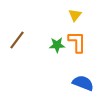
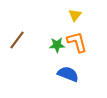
orange L-shape: rotated 15 degrees counterclockwise
blue semicircle: moved 15 px left, 9 px up
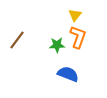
orange L-shape: moved 1 px right, 5 px up; rotated 35 degrees clockwise
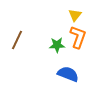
brown line: rotated 12 degrees counterclockwise
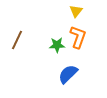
yellow triangle: moved 1 px right, 4 px up
blue semicircle: rotated 65 degrees counterclockwise
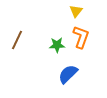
orange L-shape: moved 3 px right
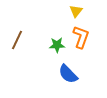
blue semicircle: rotated 90 degrees counterclockwise
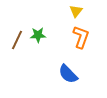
green star: moved 19 px left, 10 px up
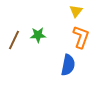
brown line: moved 3 px left
blue semicircle: moved 9 px up; rotated 125 degrees counterclockwise
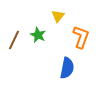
yellow triangle: moved 18 px left, 5 px down
green star: rotated 28 degrees clockwise
blue semicircle: moved 1 px left, 3 px down
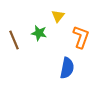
green star: moved 1 px right, 2 px up; rotated 14 degrees counterclockwise
brown line: rotated 48 degrees counterclockwise
